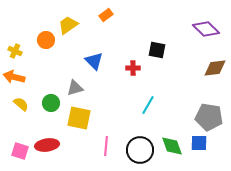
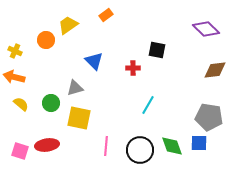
brown diamond: moved 2 px down
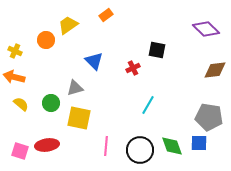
red cross: rotated 24 degrees counterclockwise
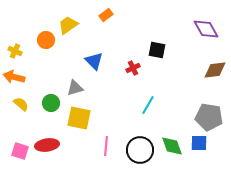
purple diamond: rotated 16 degrees clockwise
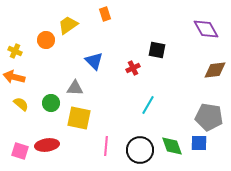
orange rectangle: moved 1 px left, 1 px up; rotated 72 degrees counterclockwise
gray triangle: rotated 18 degrees clockwise
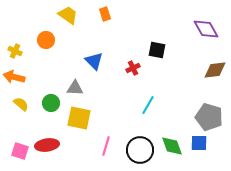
yellow trapezoid: moved 10 px up; rotated 70 degrees clockwise
gray pentagon: rotated 8 degrees clockwise
pink line: rotated 12 degrees clockwise
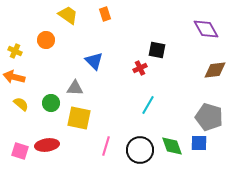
red cross: moved 7 px right
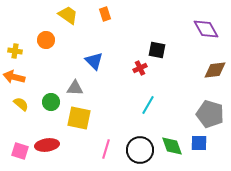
yellow cross: rotated 16 degrees counterclockwise
green circle: moved 1 px up
gray pentagon: moved 1 px right, 3 px up
pink line: moved 3 px down
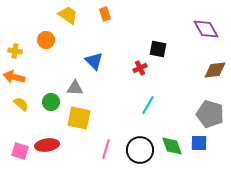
black square: moved 1 px right, 1 px up
